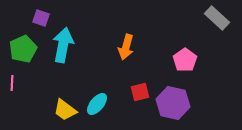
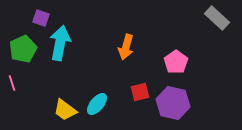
cyan arrow: moved 3 px left, 2 px up
pink pentagon: moved 9 px left, 2 px down
pink line: rotated 21 degrees counterclockwise
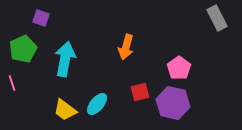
gray rectangle: rotated 20 degrees clockwise
cyan arrow: moved 5 px right, 16 px down
pink pentagon: moved 3 px right, 6 px down
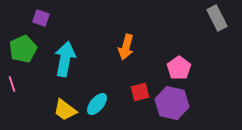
pink line: moved 1 px down
purple hexagon: moved 1 px left
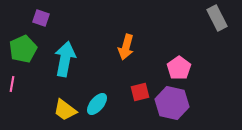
pink line: rotated 28 degrees clockwise
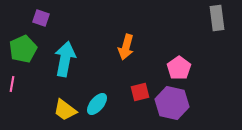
gray rectangle: rotated 20 degrees clockwise
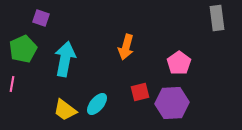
pink pentagon: moved 5 px up
purple hexagon: rotated 16 degrees counterclockwise
